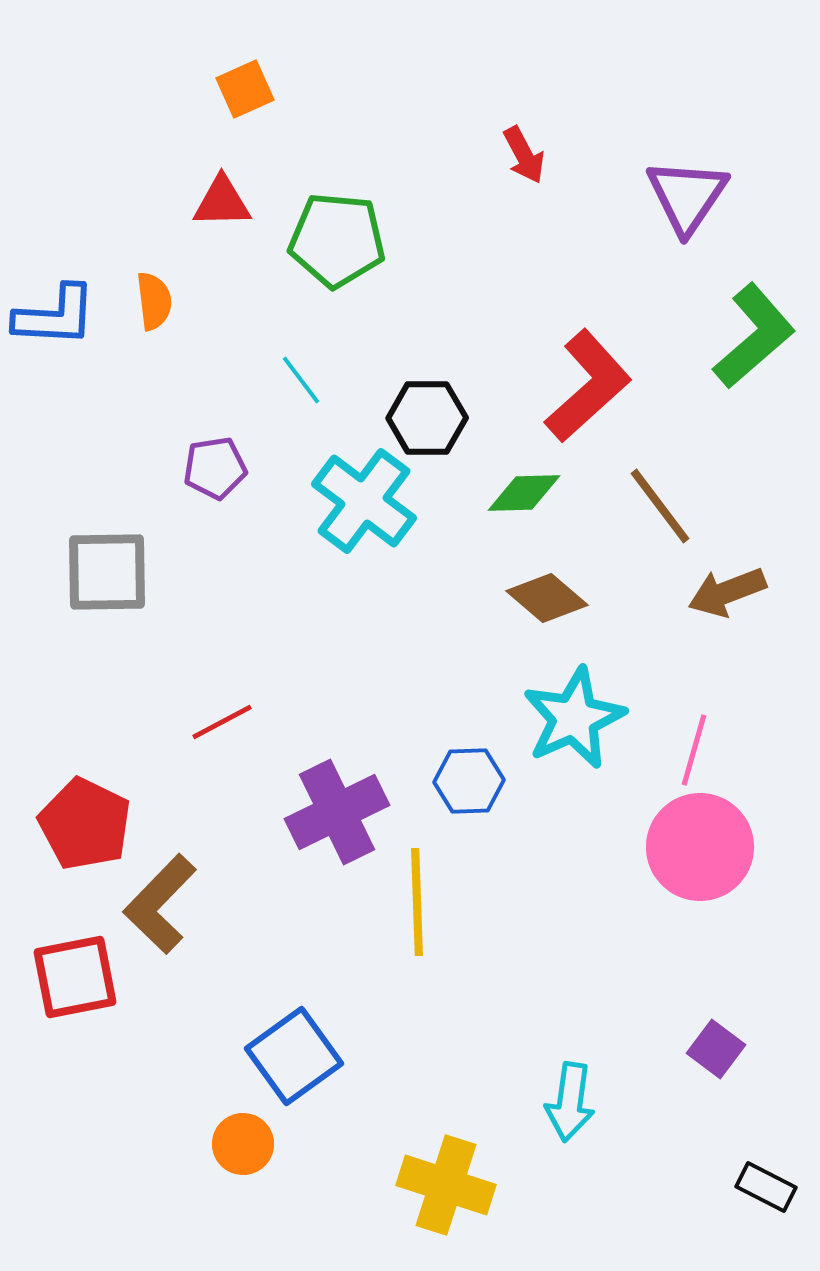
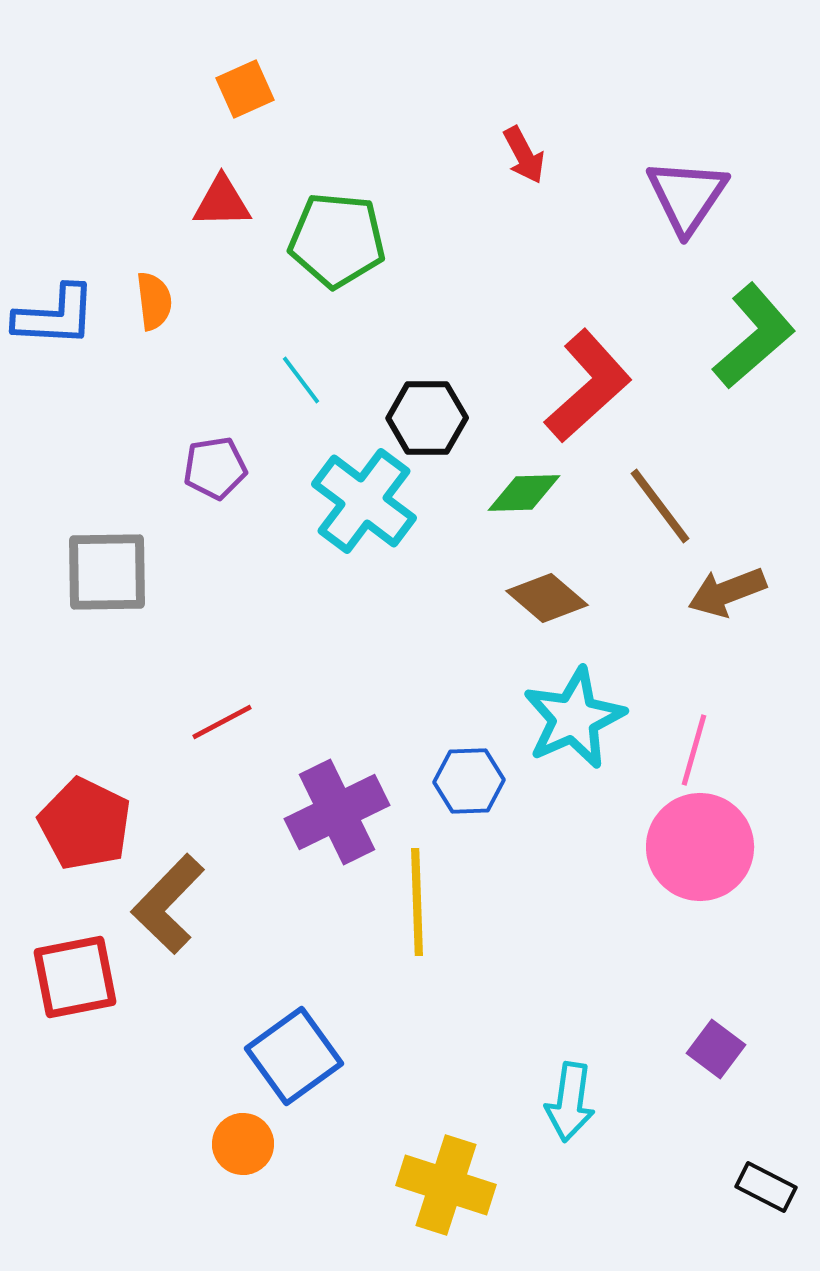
brown L-shape: moved 8 px right
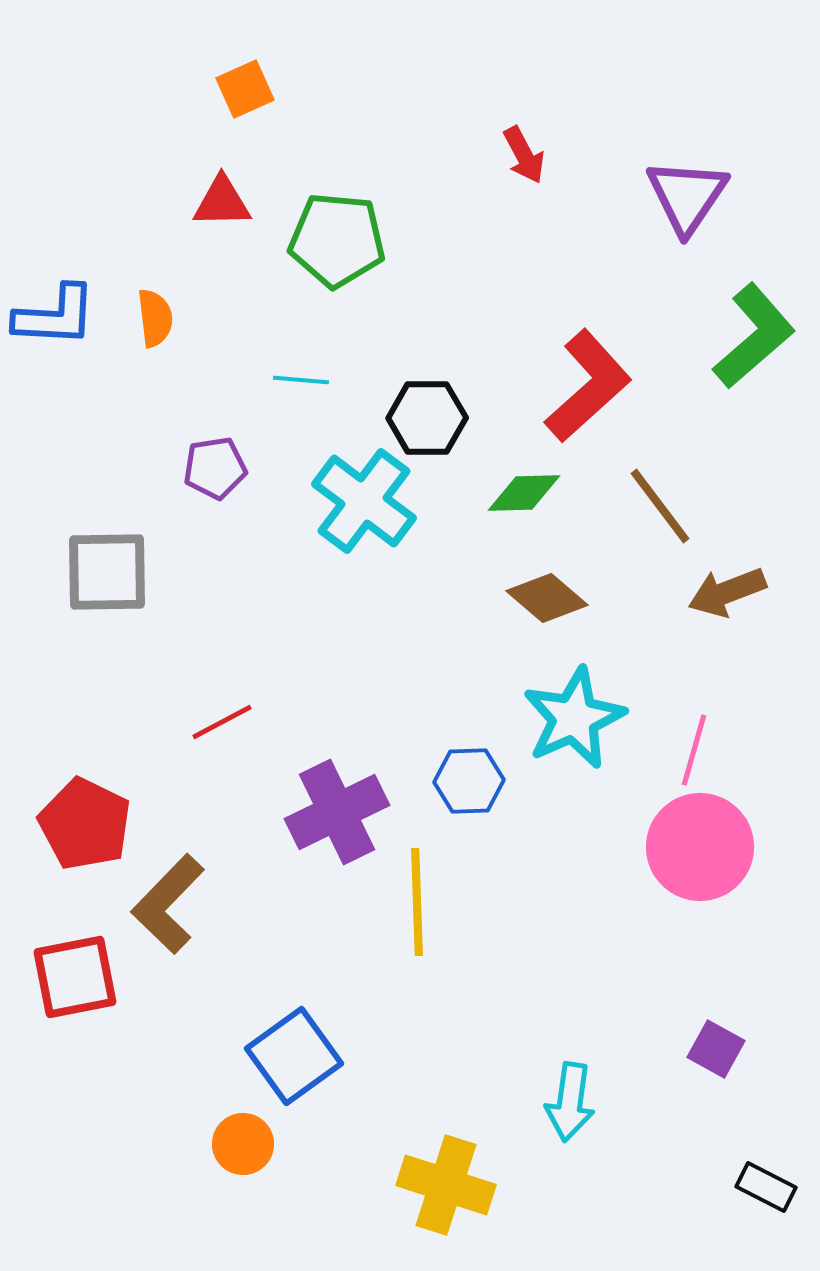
orange semicircle: moved 1 px right, 17 px down
cyan line: rotated 48 degrees counterclockwise
purple square: rotated 8 degrees counterclockwise
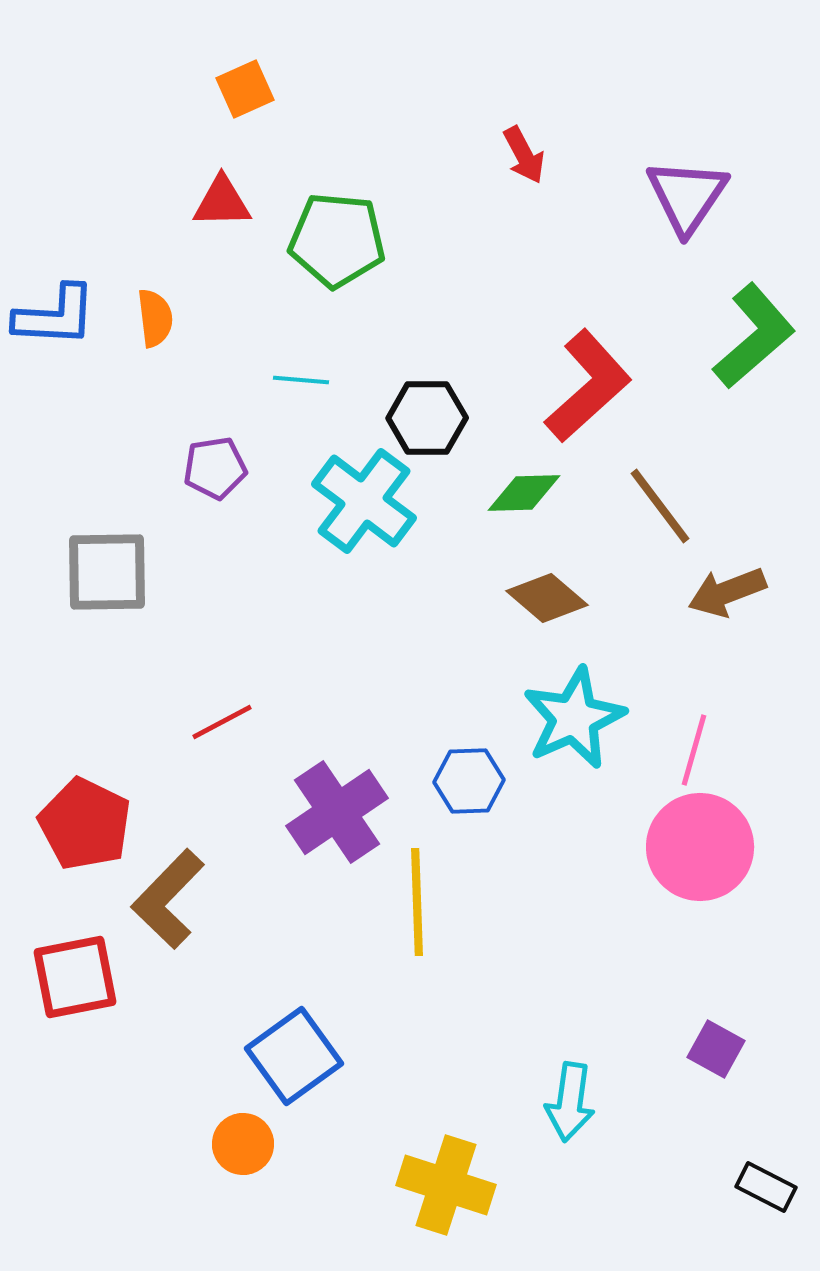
purple cross: rotated 8 degrees counterclockwise
brown L-shape: moved 5 px up
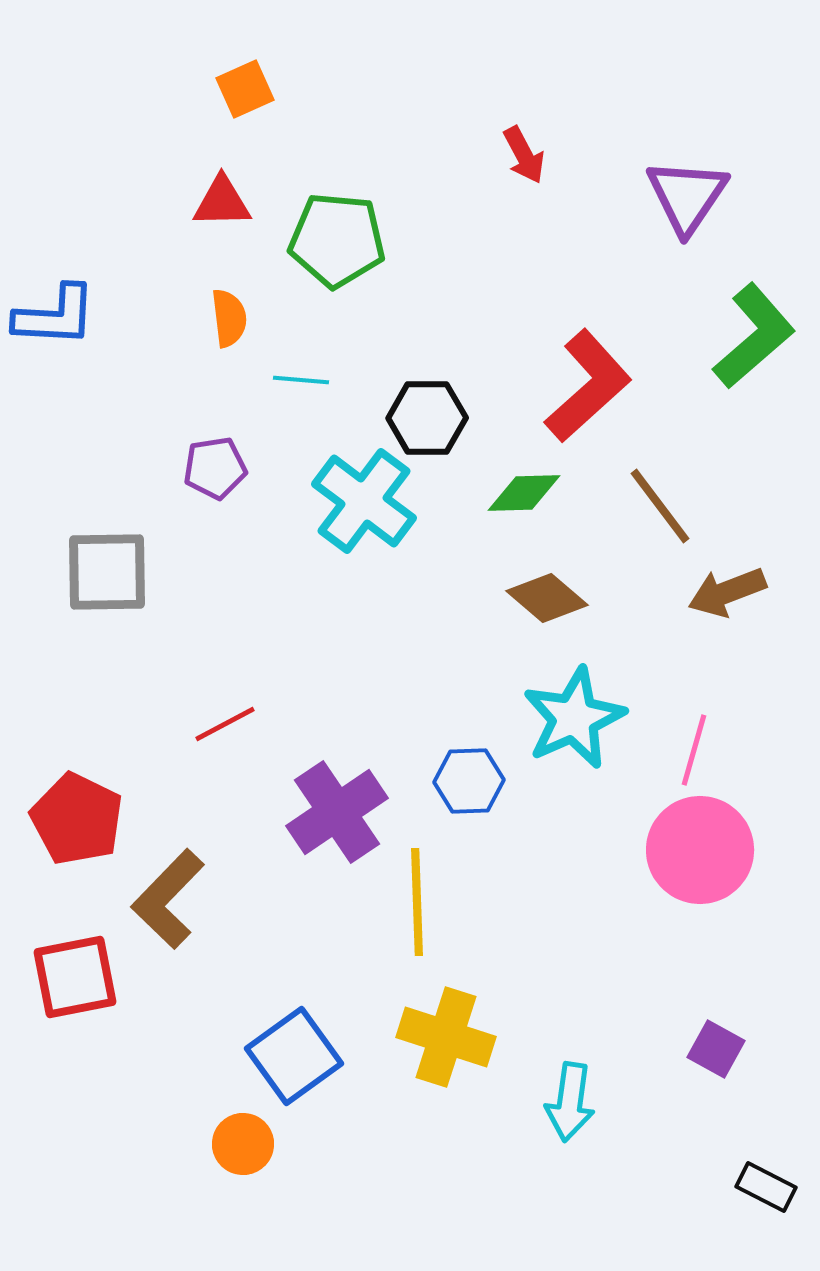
orange semicircle: moved 74 px right
red line: moved 3 px right, 2 px down
red pentagon: moved 8 px left, 5 px up
pink circle: moved 3 px down
yellow cross: moved 148 px up
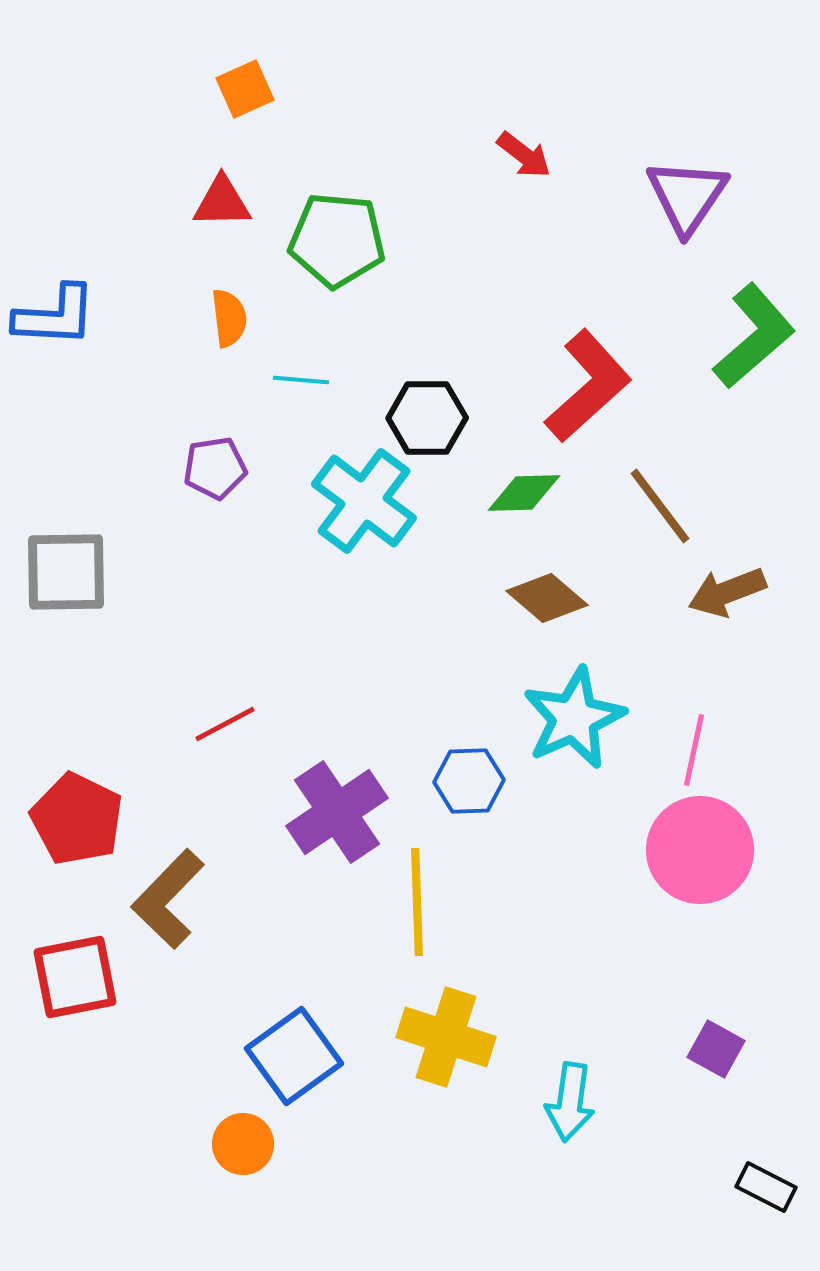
red arrow: rotated 24 degrees counterclockwise
gray square: moved 41 px left
pink line: rotated 4 degrees counterclockwise
